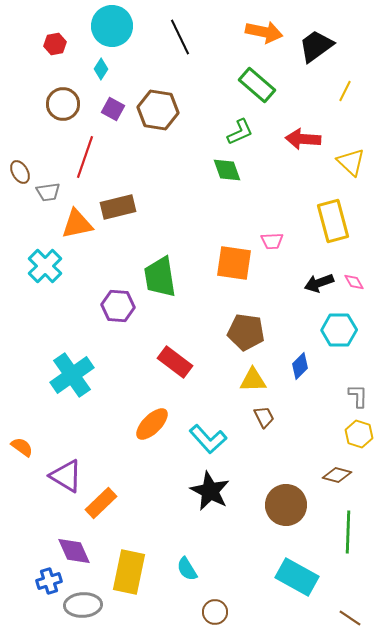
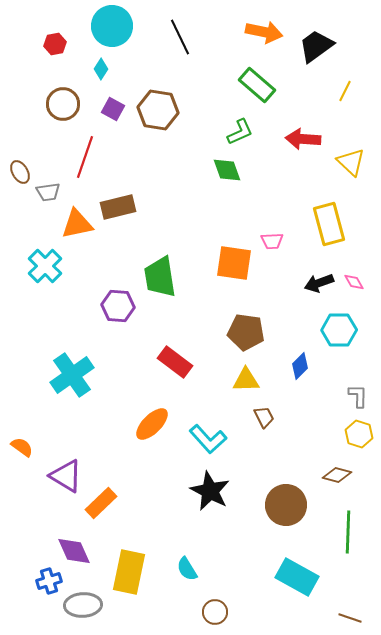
yellow rectangle at (333, 221): moved 4 px left, 3 px down
yellow triangle at (253, 380): moved 7 px left
brown line at (350, 618): rotated 15 degrees counterclockwise
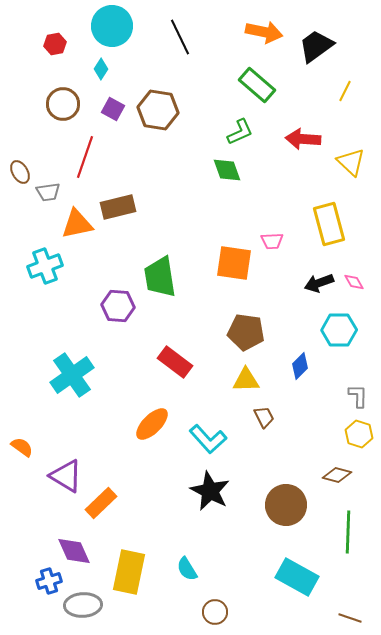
cyan cross at (45, 266): rotated 24 degrees clockwise
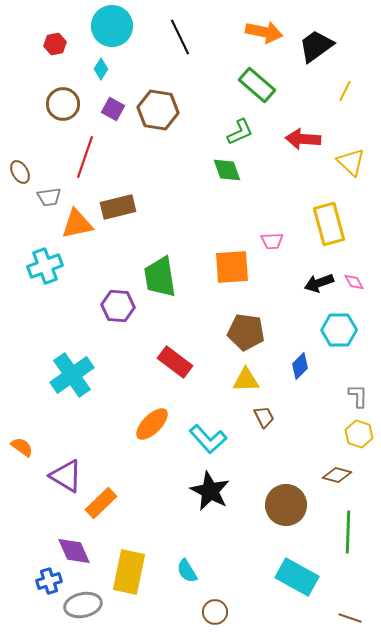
gray trapezoid at (48, 192): moved 1 px right, 5 px down
orange square at (234, 263): moved 2 px left, 4 px down; rotated 12 degrees counterclockwise
cyan semicircle at (187, 569): moved 2 px down
gray ellipse at (83, 605): rotated 9 degrees counterclockwise
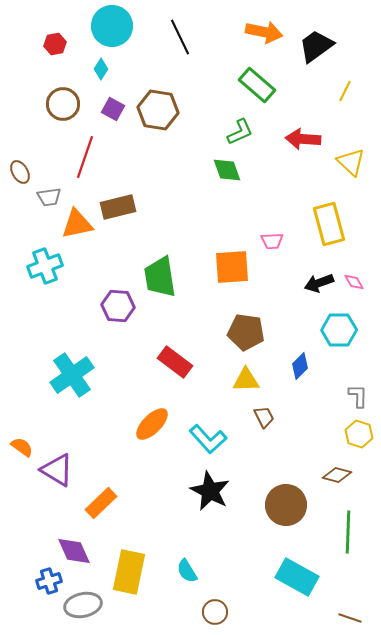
purple triangle at (66, 476): moved 9 px left, 6 px up
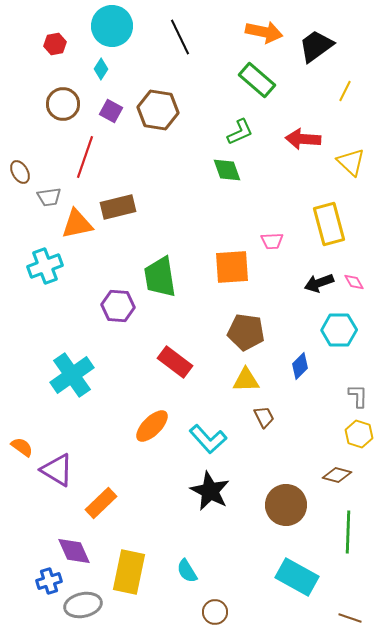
green rectangle at (257, 85): moved 5 px up
purple square at (113, 109): moved 2 px left, 2 px down
orange ellipse at (152, 424): moved 2 px down
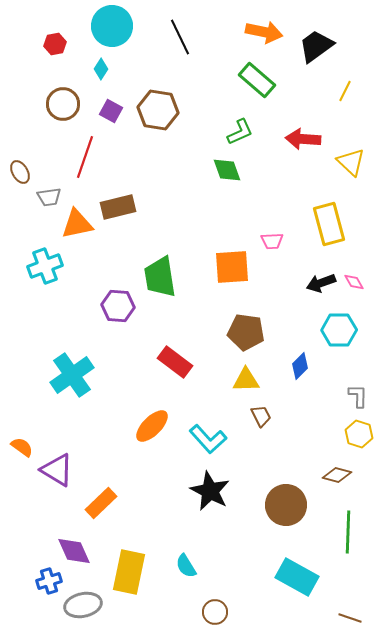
black arrow at (319, 283): moved 2 px right
brown trapezoid at (264, 417): moved 3 px left, 1 px up
cyan semicircle at (187, 571): moved 1 px left, 5 px up
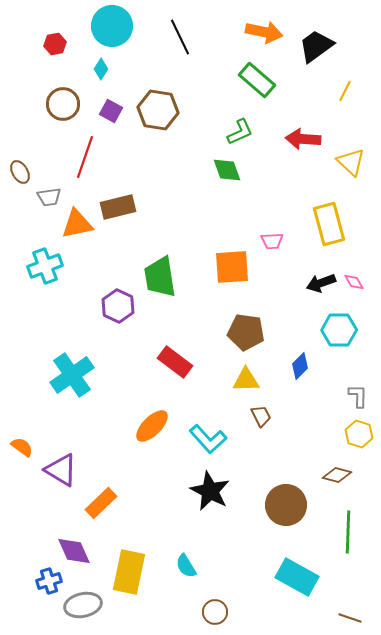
purple hexagon at (118, 306): rotated 20 degrees clockwise
purple triangle at (57, 470): moved 4 px right
